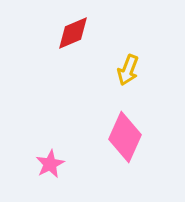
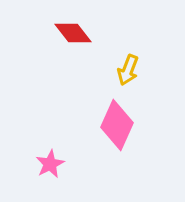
red diamond: rotated 75 degrees clockwise
pink diamond: moved 8 px left, 12 px up
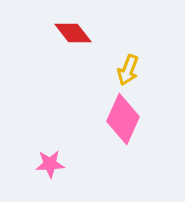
pink diamond: moved 6 px right, 6 px up
pink star: rotated 24 degrees clockwise
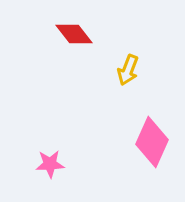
red diamond: moved 1 px right, 1 px down
pink diamond: moved 29 px right, 23 px down
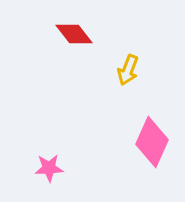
pink star: moved 1 px left, 4 px down
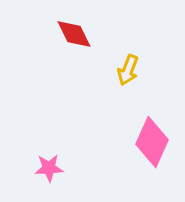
red diamond: rotated 12 degrees clockwise
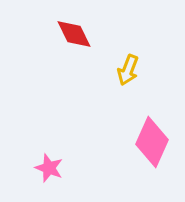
pink star: rotated 24 degrees clockwise
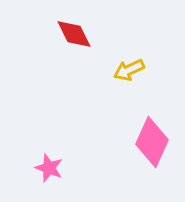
yellow arrow: moved 1 px right; rotated 44 degrees clockwise
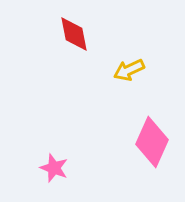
red diamond: rotated 15 degrees clockwise
pink star: moved 5 px right
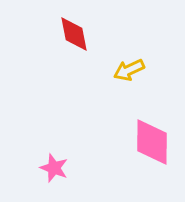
pink diamond: rotated 24 degrees counterclockwise
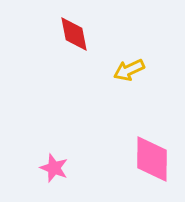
pink diamond: moved 17 px down
